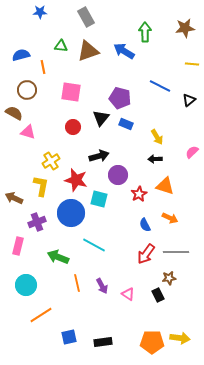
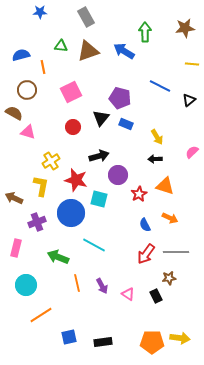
pink square at (71, 92): rotated 35 degrees counterclockwise
pink rectangle at (18, 246): moved 2 px left, 2 px down
black rectangle at (158, 295): moved 2 px left, 1 px down
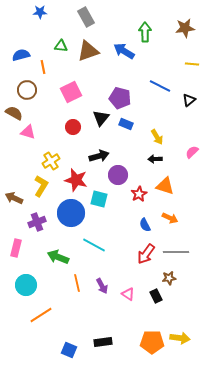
yellow L-shape at (41, 186): rotated 20 degrees clockwise
blue square at (69, 337): moved 13 px down; rotated 35 degrees clockwise
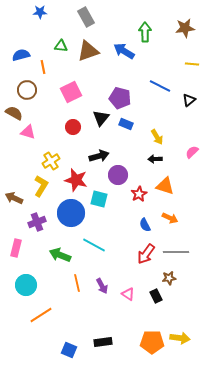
green arrow at (58, 257): moved 2 px right, 2 px up
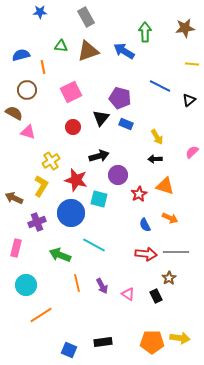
red arrow at (146, 254): rotated 120 degrees counterclockwise
brown star at (169, 278): rotated 24 degrees counterclockwise
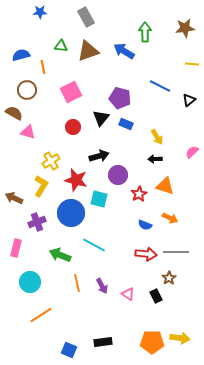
blue semicircle at (145, 225): rotated 40 degrees counterclockwise
cyan circle at (26, 285): moved 4 px right, 3 px up
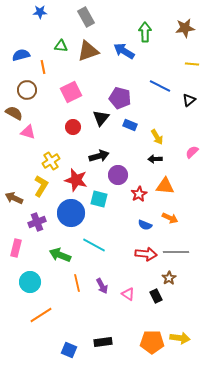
blue rectangle at (126, 124): moved 4 px right, 1 px down
orange triangle at (165, 186): rotated 12 degrees counterclockwise
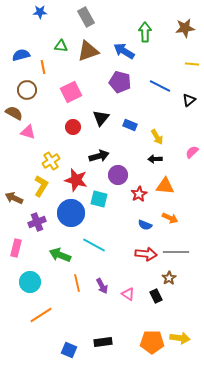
purple pentagon at (120, 98): moved 16 px up
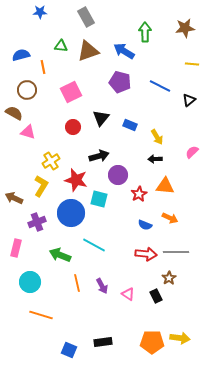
orange line at (41, 315): rotated 50 degrees clockwise
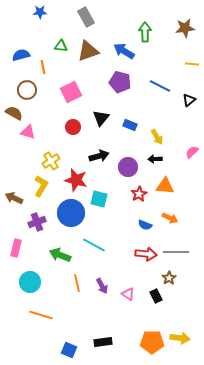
purple circle at (118, 175): moved 10 px right, 8 px up
